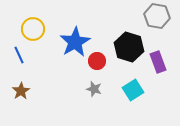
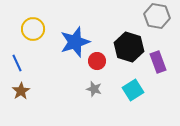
blue star: rotated 12 degrees clockwise
blue line: moved 2 px left, 8 px down
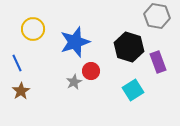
red circle: moved 6 px left, 10 px down
gray star: moved 20 px left, 7 px up; rotated 28 degrees clockwise
